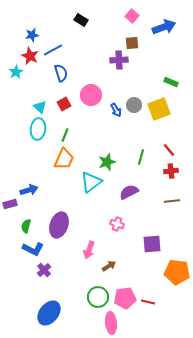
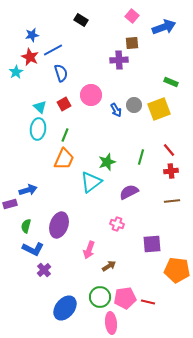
red star at (30, 56): moved 1 px down
blue arrow at (29, 190): moved 1 px left
orange pentagon at (177, 272): moved 2 px up
green circle at (98, 297): moved 2 px right
blue ellipse at (49, 313): moved 16 px right, 5 px up
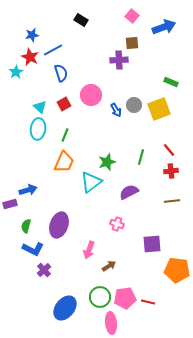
orange trapezoid at (64, 159): moved 3 px down
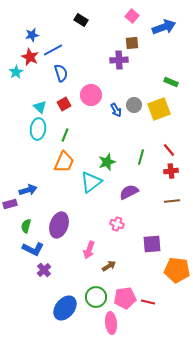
green circle at (100, 297): moved 4 px left
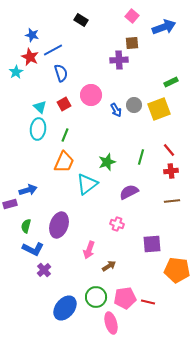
blue star at (32, 35): rotated 24 degrees clockwise
green rectangle at (171, 82): rotated 48 degrees counterclockwise
cyan triangle at (91, 182): moved 4 px left, 2 px down
pink ellipse at (111, 323): rotated 10 degrees counterclockwise
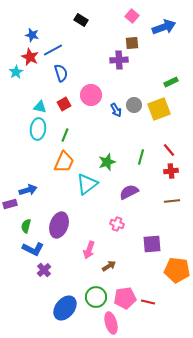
cyan triangle at (40, 107): rotated 32 degrees counterclockwise
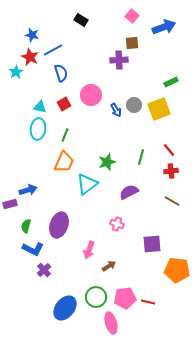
brown line at (172, 201): rotated 35 degrees clockwise
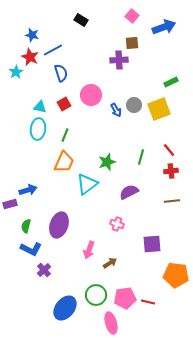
brown line at (172, 201): rotated 35 degrees counterclockwise
blue L-shape at (33, 249): moved 2 px left
brown arrow at (109, 266): moved 1 px right, 3 px up
orange pentagon at (177, 270): moved 1 px left, 5 px down
green circle at (96, 297): moved 2 px up
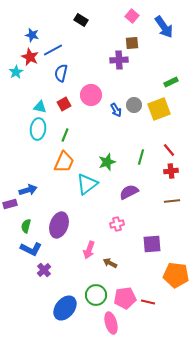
blue arrow at (164, 27): rotated 75 degrees clockwise
blue semicircle at (61, 73): rotated 150 degrees counterclockwise
pink cross at (117, 224): rotated 32 degrees counterclockwise
brown arrow at (110, 263): rotated 120 degrees counterclockwise
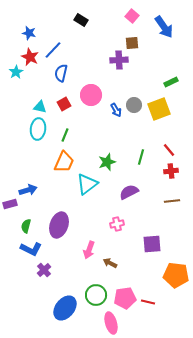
blue star at (32, 35): moved 3 px left, 2 px up
blue line at (53, 50): rotated 18 degrees counterclockwise
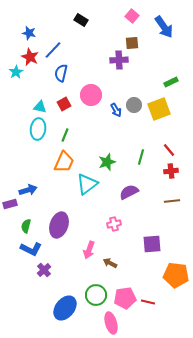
pink cross at (117, 224): moved 3 px left
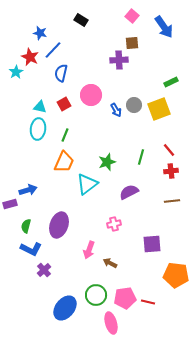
blue star at (29, 33): moved 11 px right
